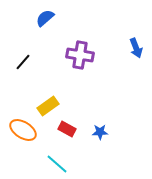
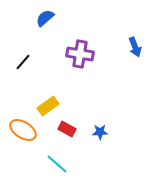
blue arrow: moved 1 px left, 1 px up
purple cross: moved 1 px up
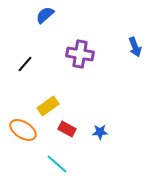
blue semicircle: moved 3 px up
black line: moved 2 px right, 2 px down
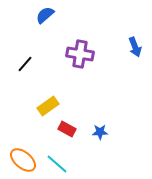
orange ellipse: moved 30 px down; rotated 8 degrees clockwise
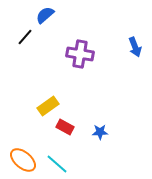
black line: moved 27 px up
red rectangle: moved 2 px left, 2 px up
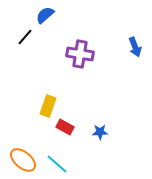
yellow rectangle: rotated 35 degrees counterclockwise
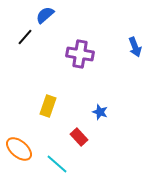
red rectangle: moved 14 px right, 10 px down; rotated 18 degrees clockwise
blue star: moved 20 px up; rotated 21 degrees clockwise
orange ellipse: moved 4 px left, 11 px up
